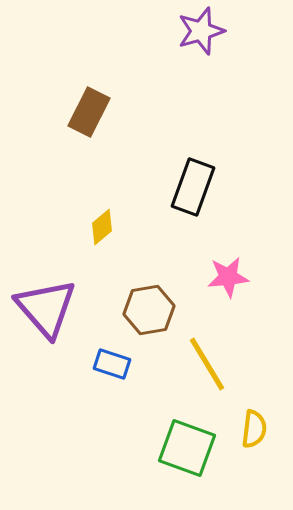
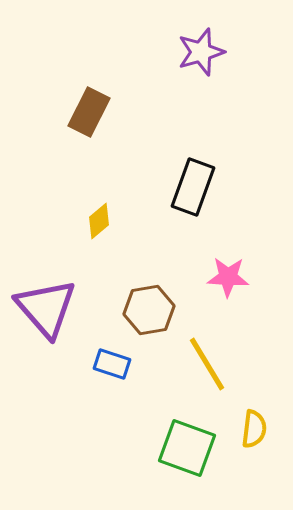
purple star: moved 21 px down
yellow diamond: moved 3 px left, 6 px up
pink star: rotated 9 degrees clockwise
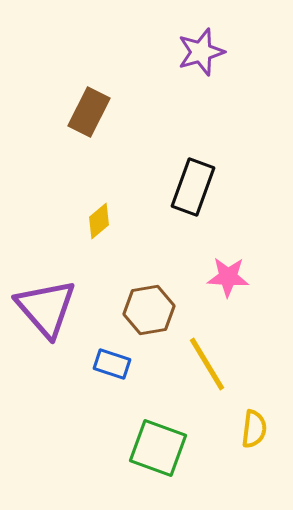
green square: moved 29 px left
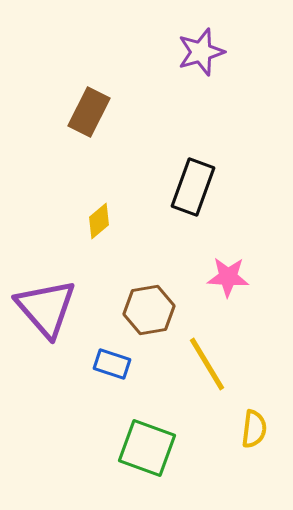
green square: moved 11 px left
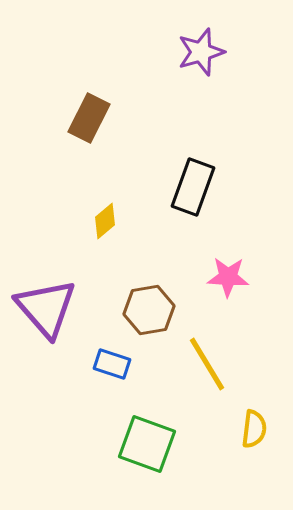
brown rectangle: moved 6 px down
yellow diamond: moved 6 px right
green square: moved 4 px up
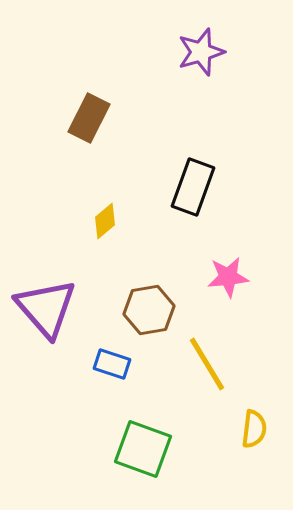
pink star: rotated 9 degrees counterclockwise
green square: moved 4 px left, 5 px down
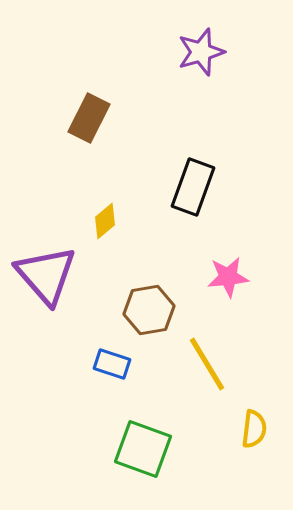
purple triangle: moved 33 px up
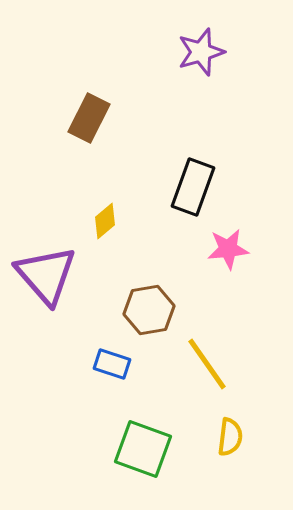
pink star: moved 28 px up
yellow line: rotated 4 degrees counterclockwise
yellow semicircle: moved 24 px left, 8 px down
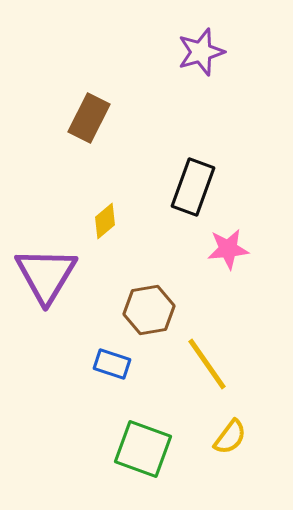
purple triangle: rotated 12 degrees clockwise
yellow semicircle: rotated 30 degrees clockwise
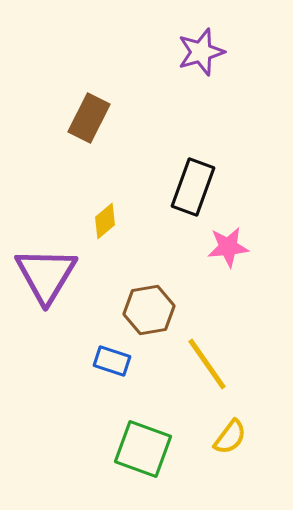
pink star: moved 2 px up
blue rectangle: moved 3 px up
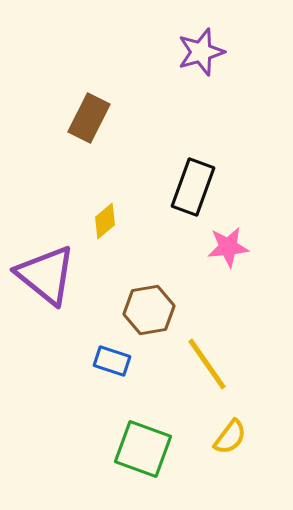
purple triangle: rotated 22 degrees counterclockwise
